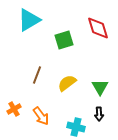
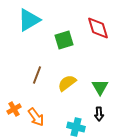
orange arrow: moved 5 px left, 1 px down
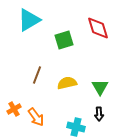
yellow semicircle: rotated 24 degrees clockwise
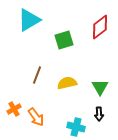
red diamond: moved 2 px right, 1 px up; rotated 70 degrees clockwise
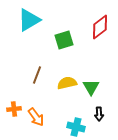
green triangle: moved 9 px left
orange cross: rotated 24 degrees clockwise
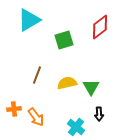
cyan cross: rotated 24 degrees clockwise
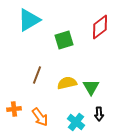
orange arrow: moved 4 px right
cyan cross: moved 5 px up
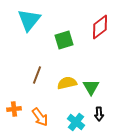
cyan triangle: rotated 20 degrees counterclockwise
